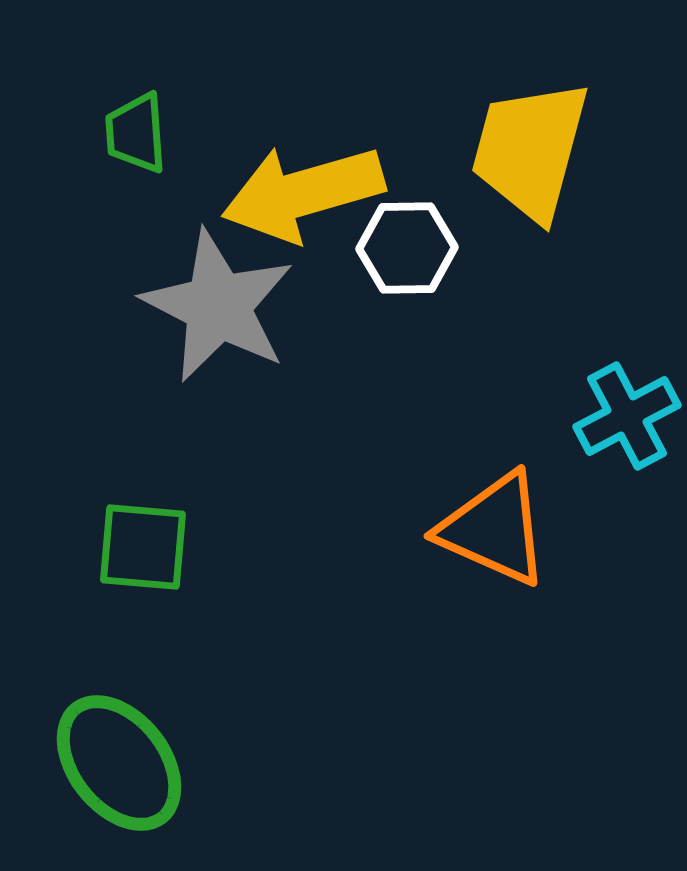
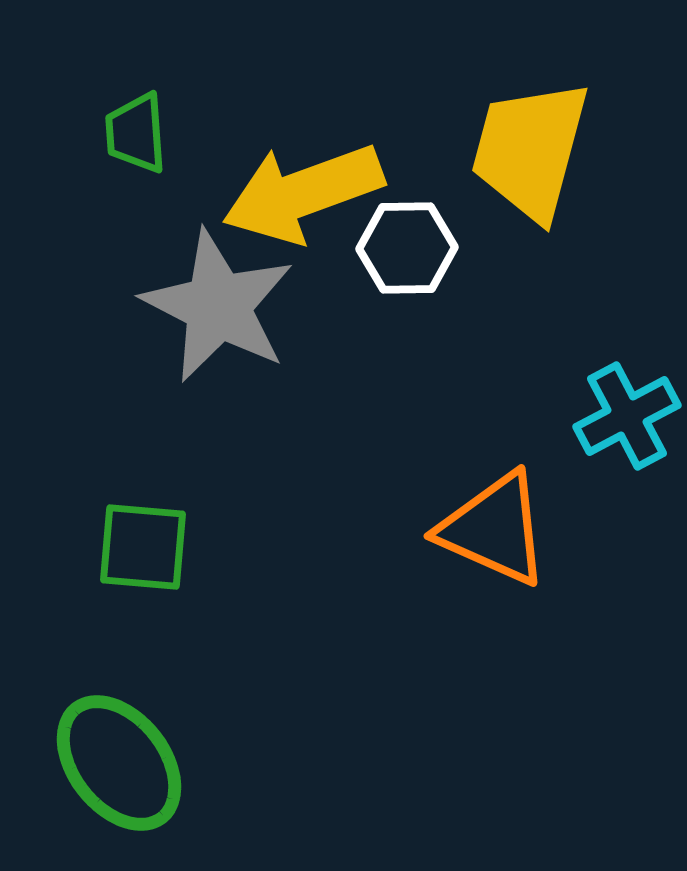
yellow arrow: rotated 4 degrees counterclockwise
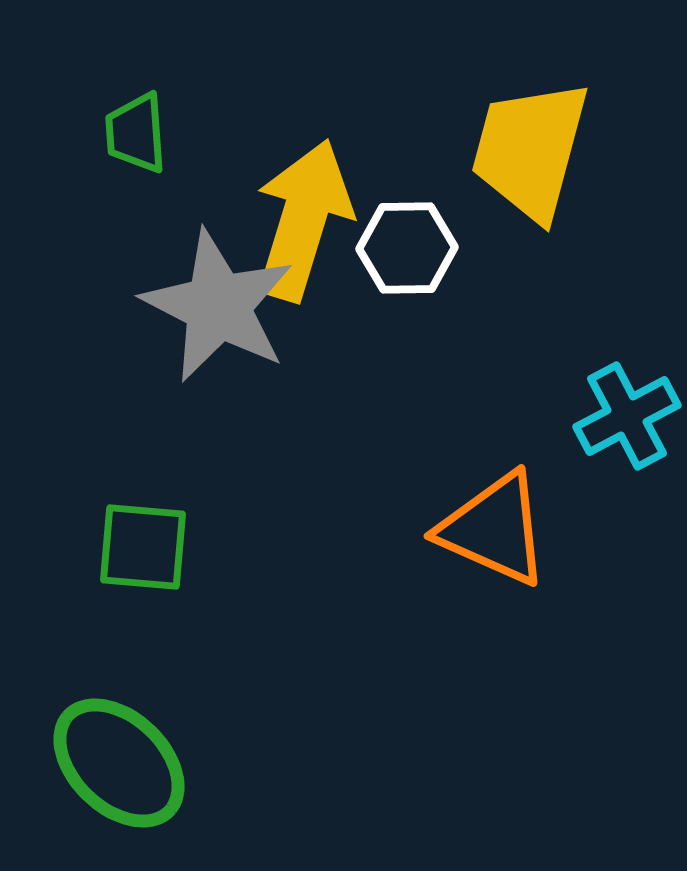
yellow arrow: moved 27 px down; rotated 127 degrees clockwise
green ellipse: rotated 8 degrees counterclockwise
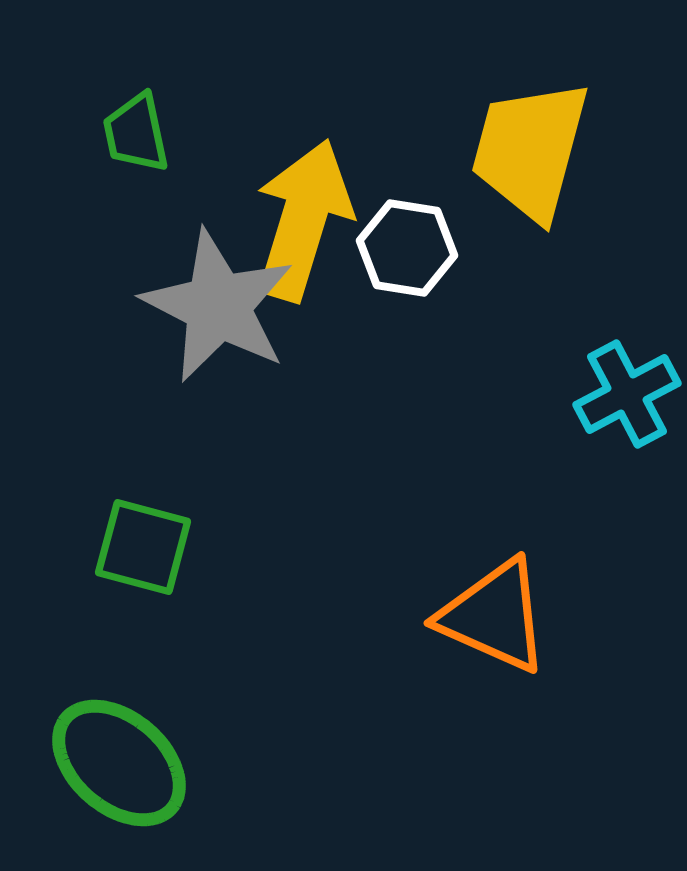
green trapezoid: rotated 8 degrees counterclockwise
white hexagon: rotated 10 degrees clockwise
cyan cross: moved 22 px up
orange triangle: moved 87 px down
green square: rotated 10 degrees clockwise
green ellipse: rotated 3 degrees counterclockwise
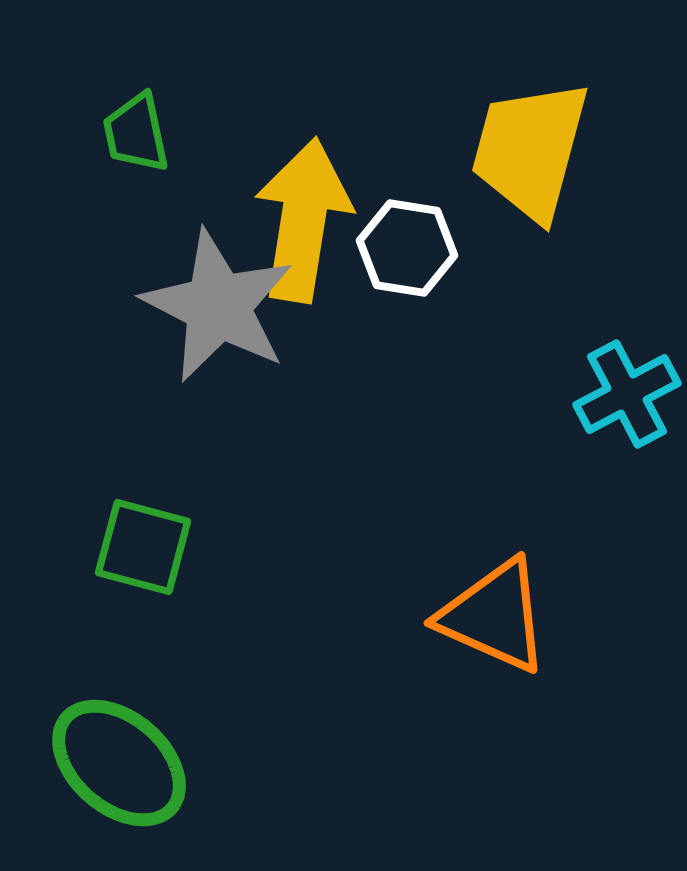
yellow arrow: rotated 8 degrees counterclockwise
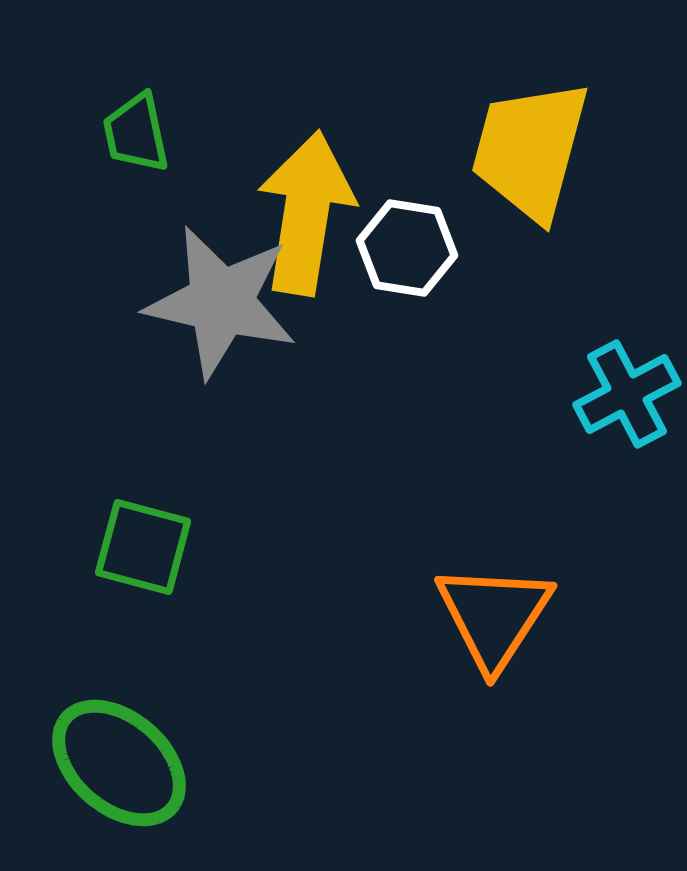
yellow arrow: moved 3 px right, 7 px up
gray star: moved 3 px right, 4 px up; rotated 14 degrees counterclockwise
orange triangle: rotated 39 degrees clockwise
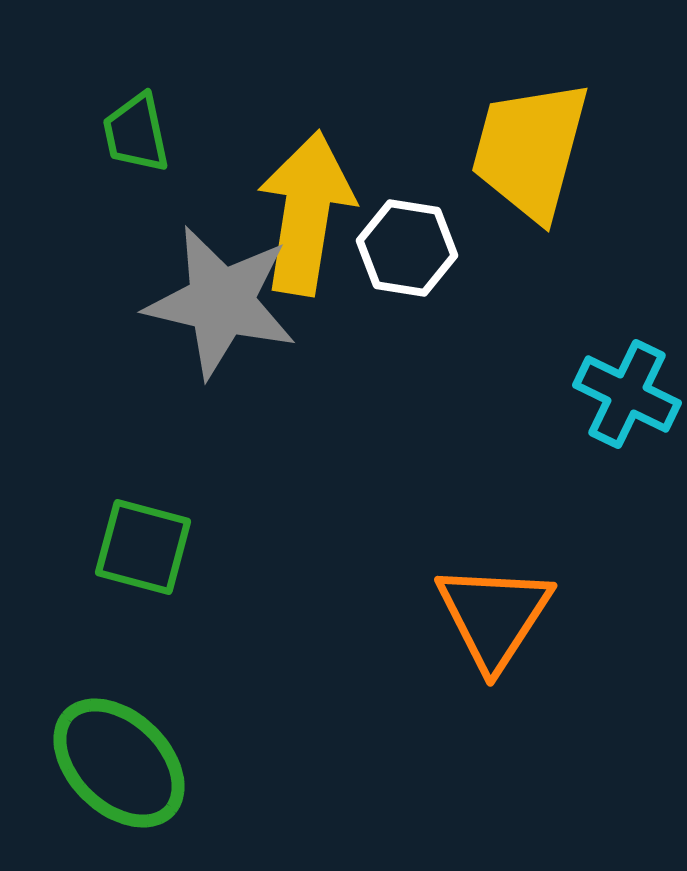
cyan cross: rotated 36 degrees counterclockwise
green ellipse: rotated 3 degrees clockwise
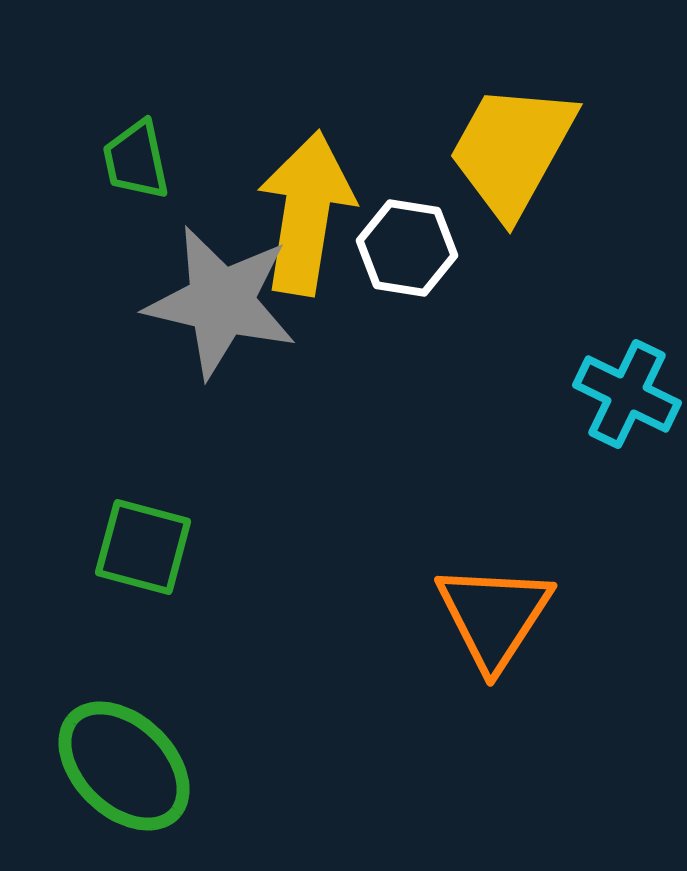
green trapezoid: moved 27 px down
yellow trapezoid: moved 18 px left; rotated 14 degrees clockwise
green ellipse: moved 5 px right, 3 px down
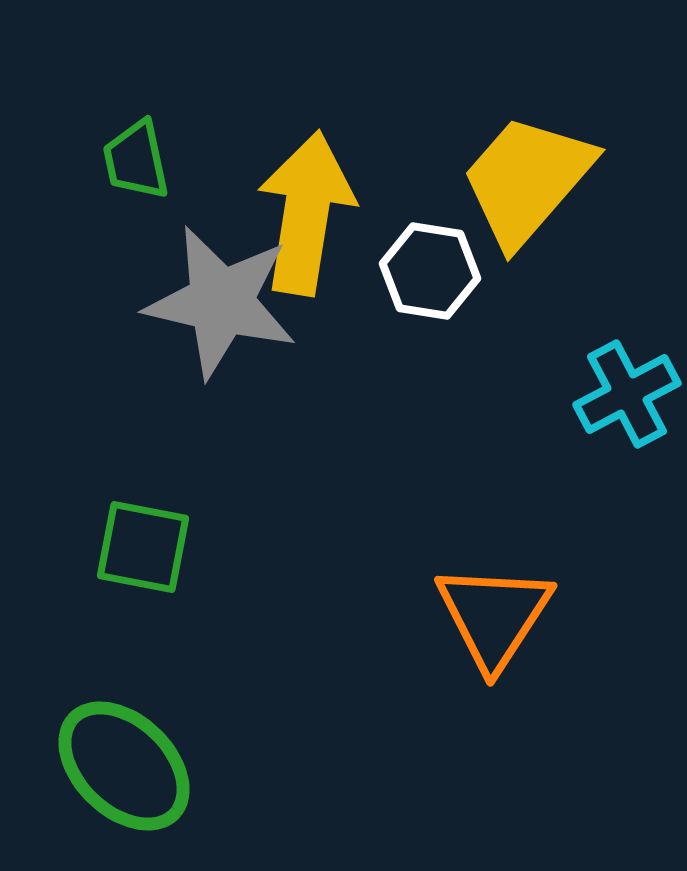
yellow trapezoid: moved 15 px right, 30 px down; rotated 12 degrees clockwise
white hexagon: moved 23 px right, 23 px down
cyan cross: rotated 36 degrees clockwise
green square: rotated 4 degrees counterclockwise
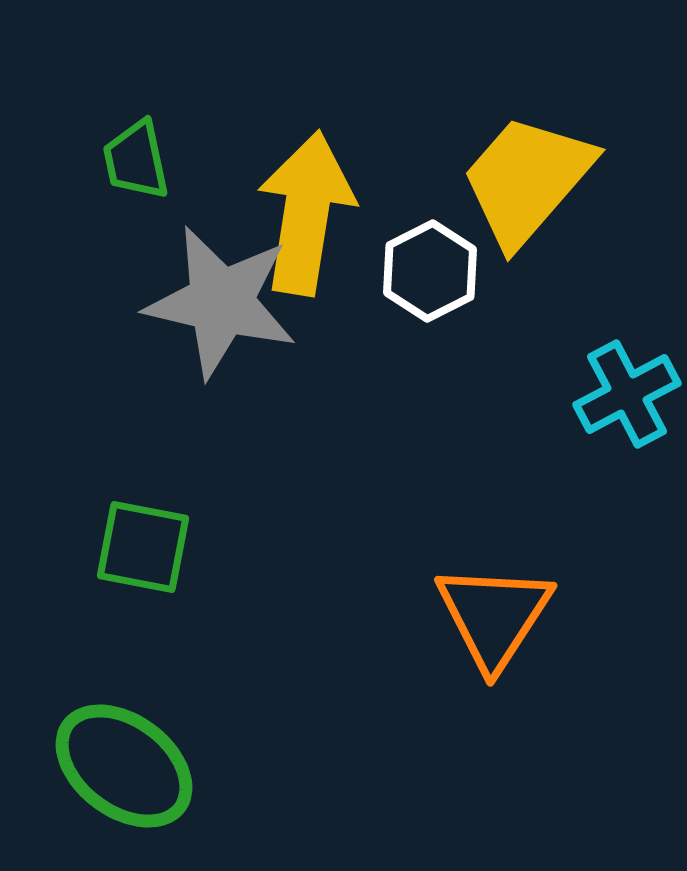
white hexagon: rotated 24 degrees clockwise
green ellipse: rotated 7 degrees counterclockwise
